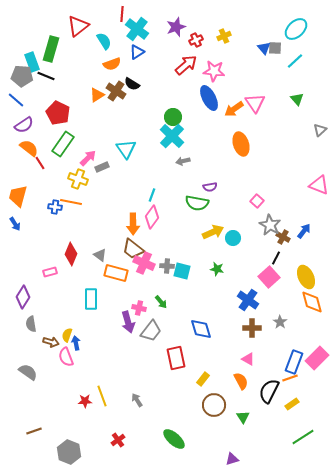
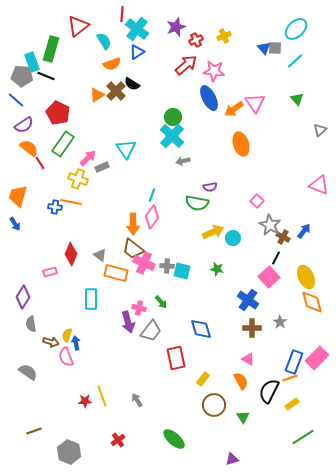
brown cross at (116, 91): rotated 12 degrees clockwise
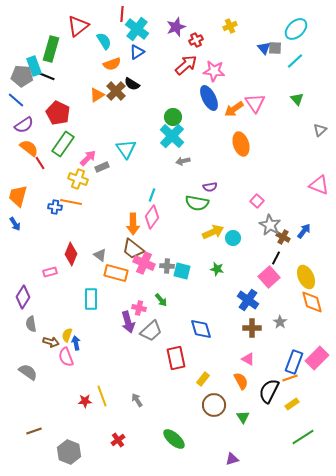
yellow cross at (224, 36): moved 6 px right, 10 px up
cyan rectangle at (32, 62): moved 2 px right, 4 px down
green arrow at (161, 302): moved 2 px up
gray trapezoid at (151, 331): rotated 10 degrees clockwise
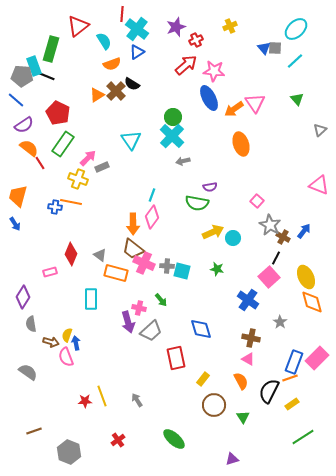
cyan triangle at (126, 149): moved 5 px right, 9 px up
brown cross at (252, 328): moved 1 px left, 10 px down; rotated 12 degrees clockwise
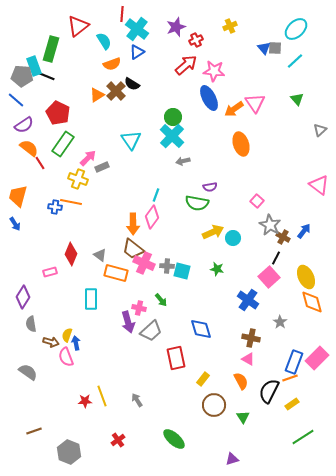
pink triangle at (319, 185): rotated 15 degrees clockwise
cyan line at (152, 195): moved 4 px right
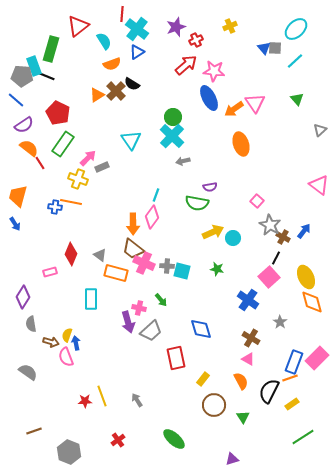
brown cross at (251, 338): rotated 18 degrees clockwise
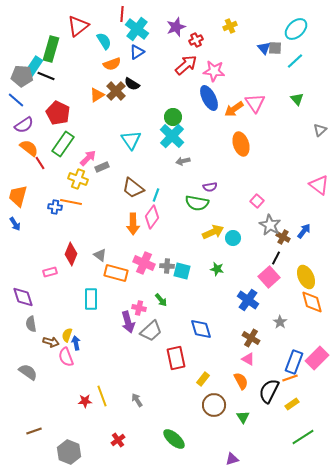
cyan rectangle at (34, 66): rotated 54 degrees clockwise
brown trapezoid at (133, 249): moved 61 px up
purple diamond at (23, 297): rotated 50 degrees counterclockwise
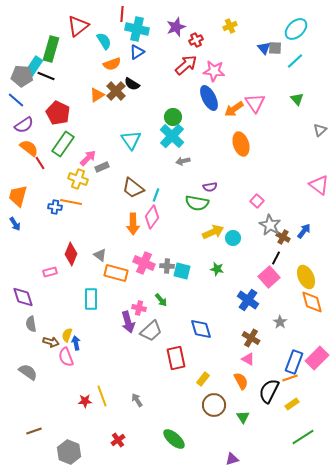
cyan cross at (137, 29): rotated 25 degrees counterclockwise
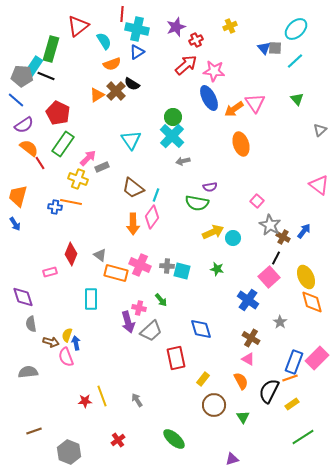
pink cross at (144, 263): moved 4 px left, 2 px down
gray semicircle at (28, 372): rotated 42 degrees counterclockwise
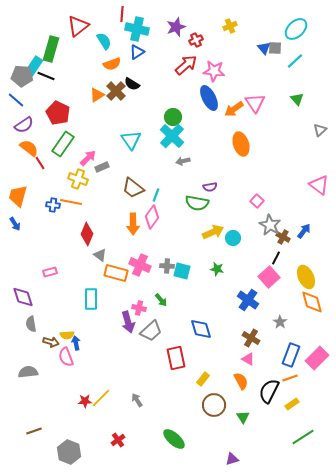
blue cross at (55, 207): moved 2 px left, 2 px up
red diamond at (71, 254): moved 16 px right, 20 px up
yellow semicircle at (67, 335): rotated 112 degrees counterclockwise
blue rectangle at (294, 362): moved 3 px left, 7 px up
yellow line at (102, 396): moved 1 px left, 2 px down; rotated 65 degrees clockwise
